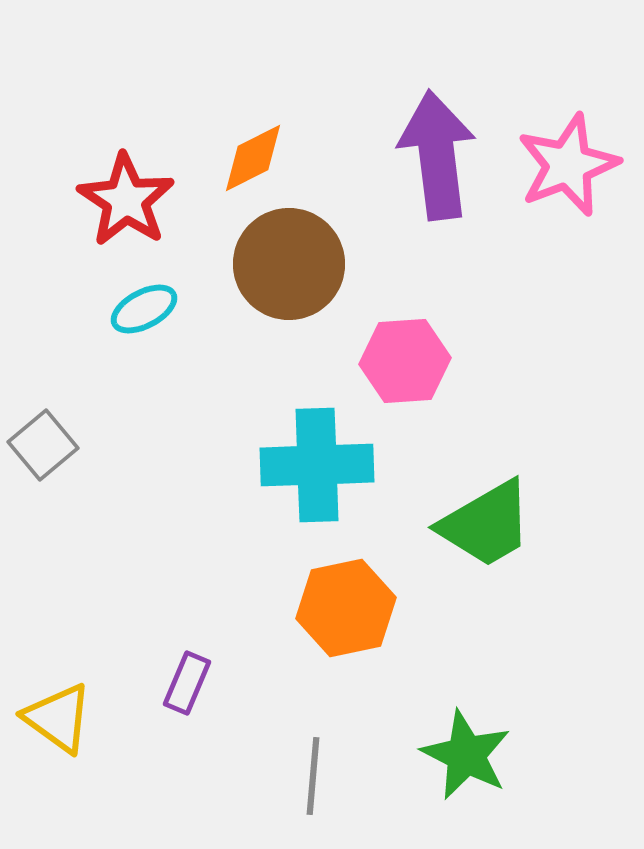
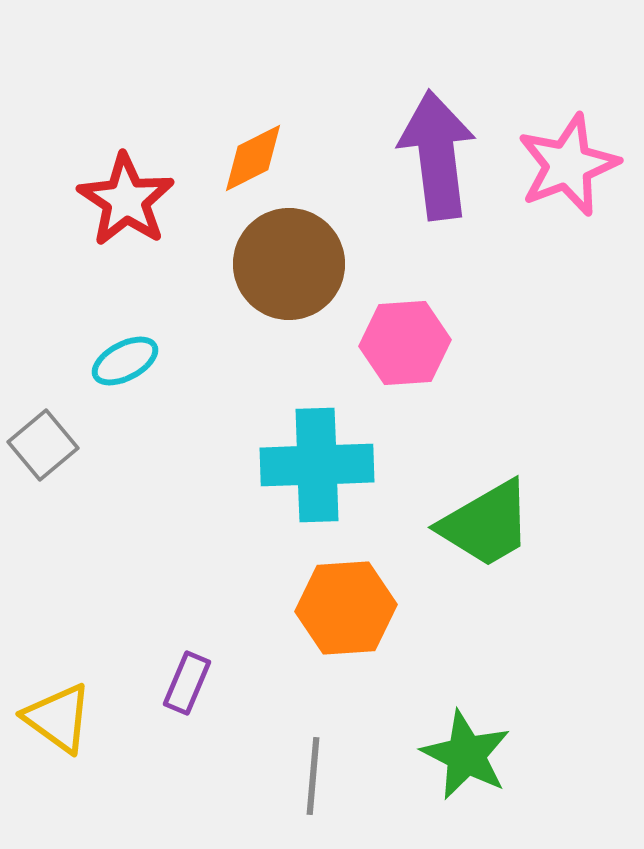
cyan ellipse: moved 19 px left, 52 px down
pink hexagon: moved 18 px up
orange hexagon: rotated 8 degrees clockwise
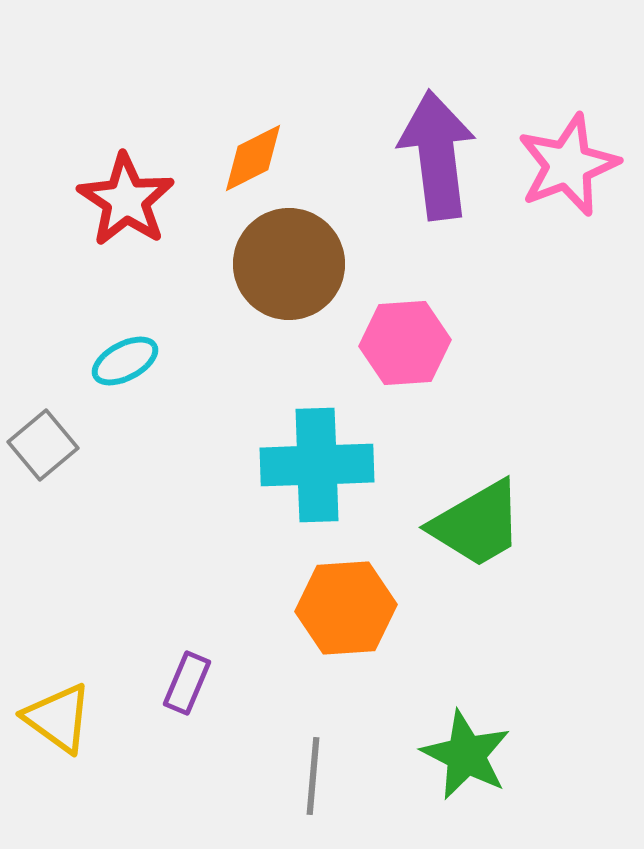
green trapezoid: moved 9 px left
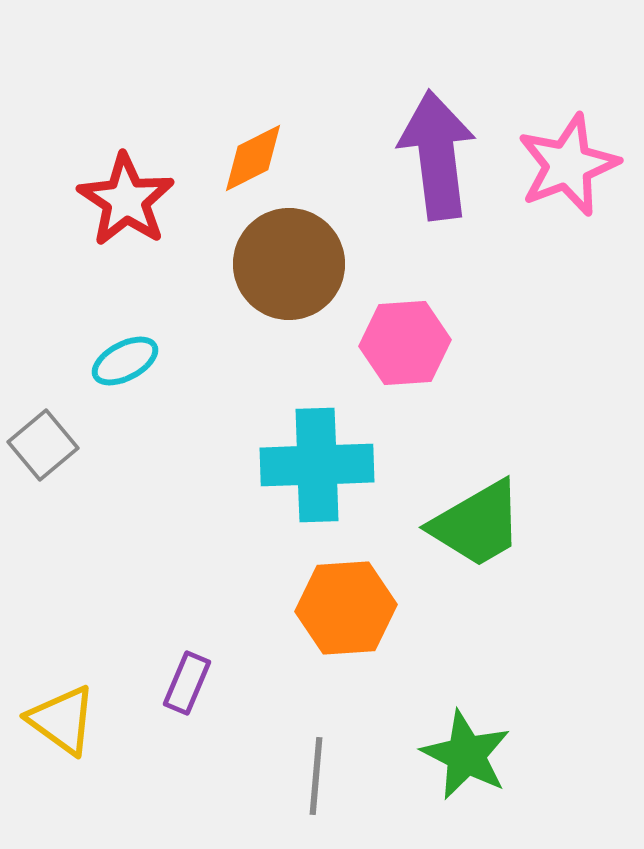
yellow triangle: moved 4 px right, 2 px down
gray line: moved 3 px right
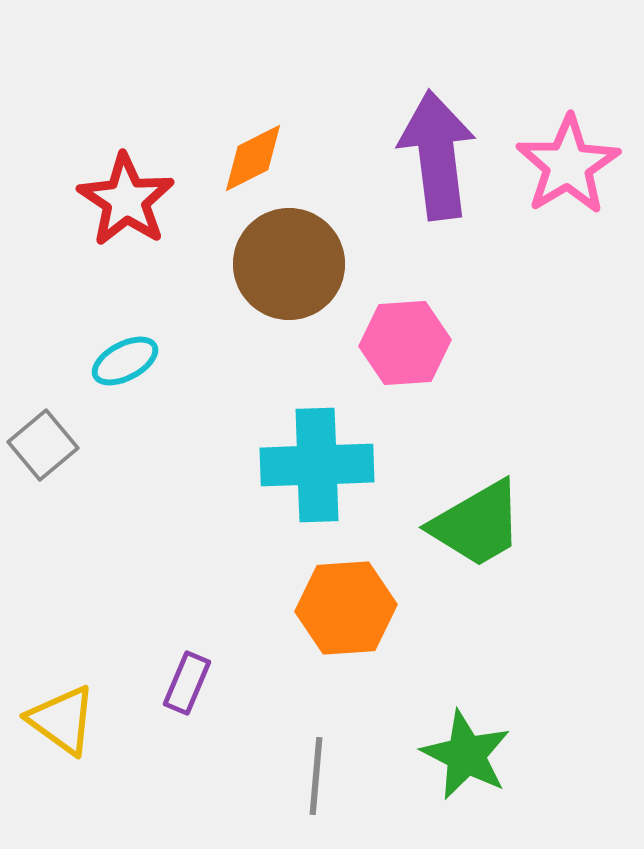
pink star: rotated 10 degrees counterclockwise
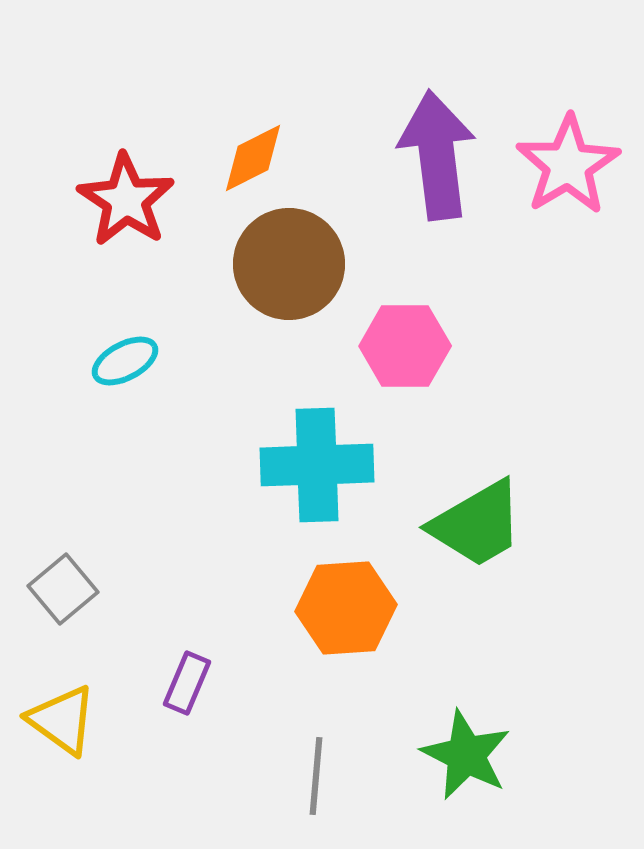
pink hexagon: moved 3 px down; rotated 4 degrees clockwise
gray square: moved 20 px right, 144 px down
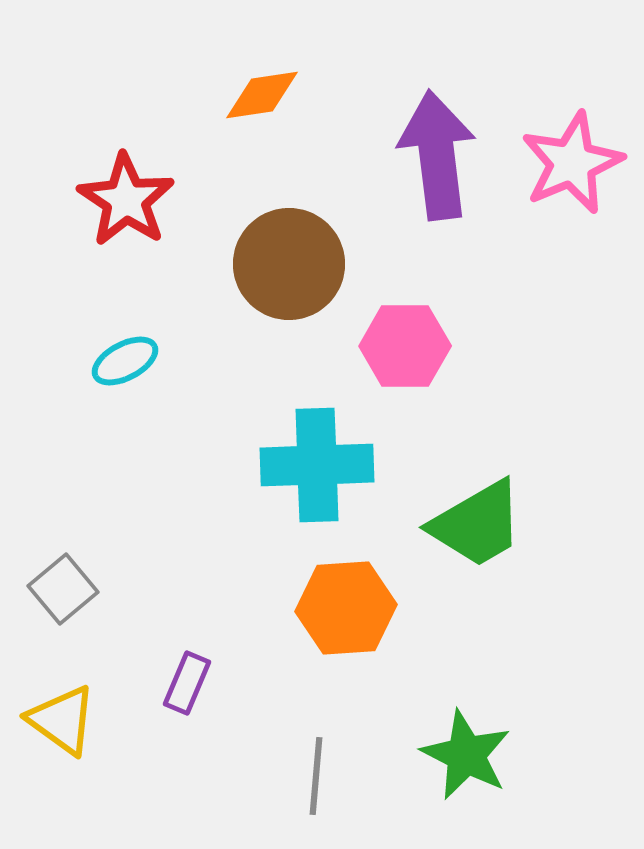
orange diamond: moved 9 px right, 63 px up; rotated 18 degrees clockwise
pink star: moved 4 px right, 2 px up; rotated 8 degrees clockwise
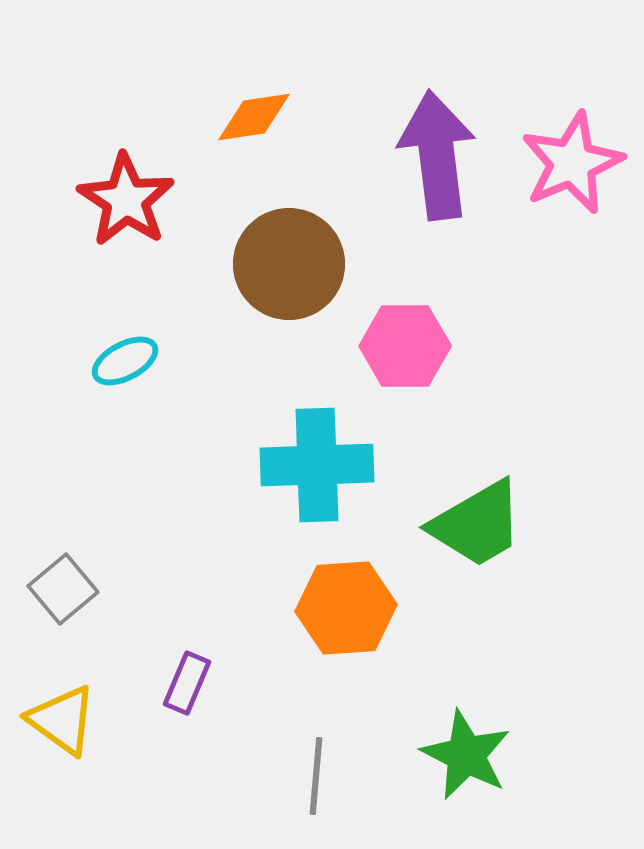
orange diamond: moved 8 px left, 22 px down
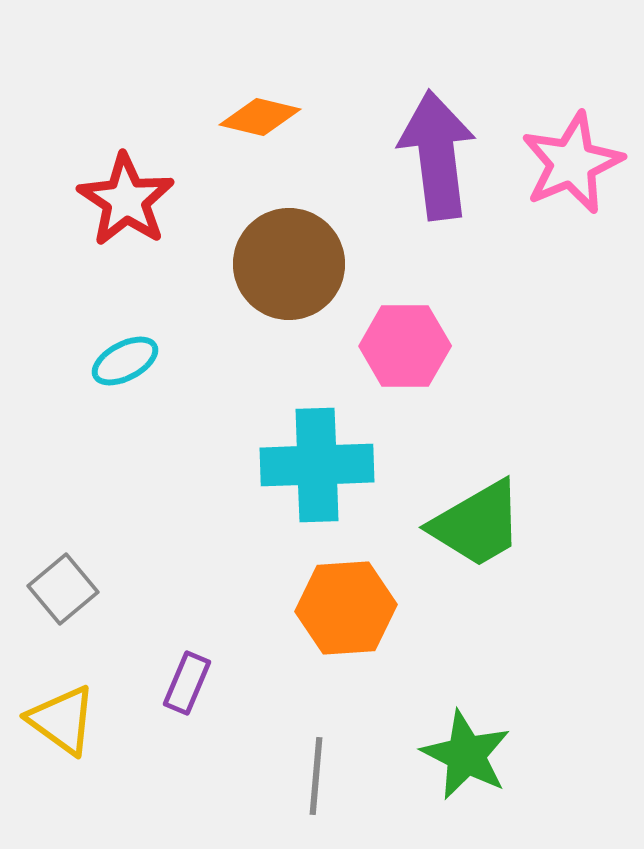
orange diamond: moved 6 px right; rotated 22 degrees clockwise
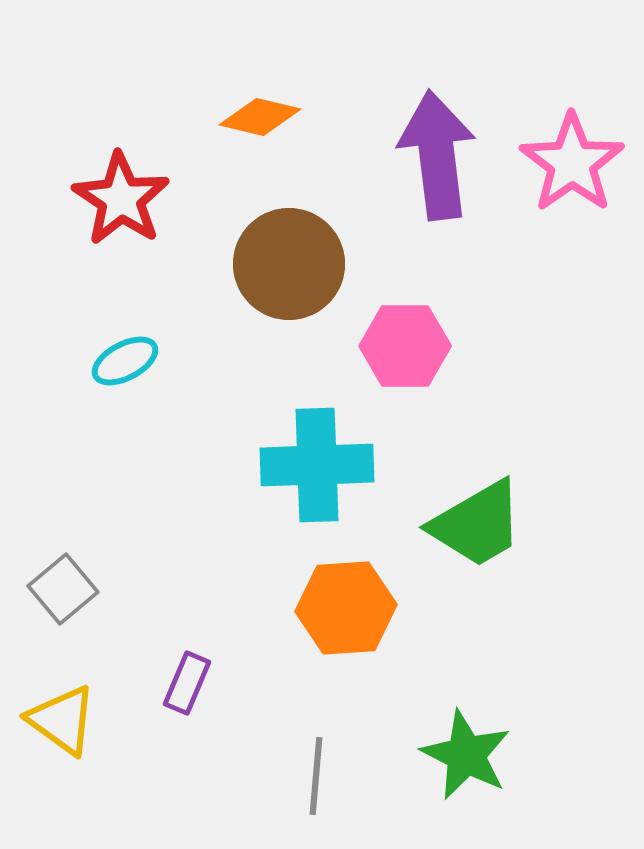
pink star: rotated 12 degrees counterclockwise
red star: moved 5 px left, 1 px up
